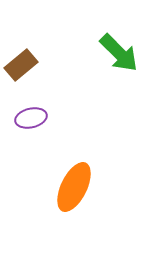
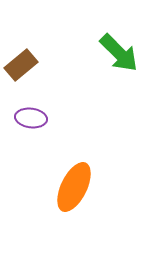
purple ellipse: rotated 20 degrees clockwise
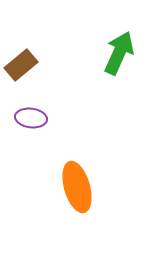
green arrow: rotated 111 degrees counterclockwise
orange ellipse: moved 3 px right; rotated 42 degrees counterclockwise
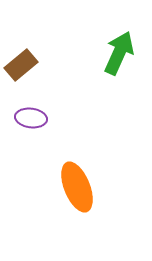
orange ellipse: rotated 6 degrees counterclockwise
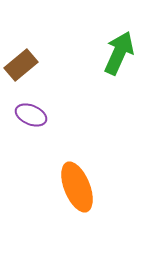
purple ellipse: moved 3 px up; rotated 16 degrees clockwise
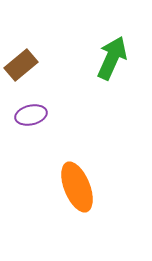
green arrow: moved 7 px left, 5 px down
purple ellipse: rotated 36 degrees counterclockwise
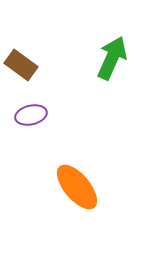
brown rectangle: rotated 76 degrees clockwise
orange ellipse: rotated 18 degrees counterclockwise
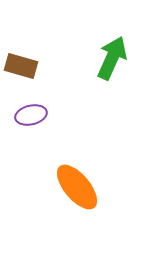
brown rectangle: moved 1 px down; rotated 20 degrees counterclockwise
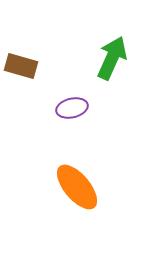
purple ellipse: moved 41 px right, 7 px up
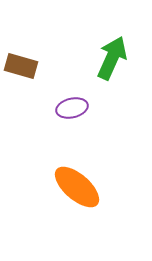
orange ellipse: rotated 9 degrees counterclockwise
